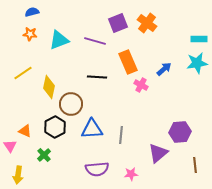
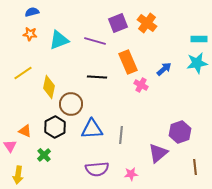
purple hexagon: rotated 15 degrees counterclockwise
brown line: moved 2 px down
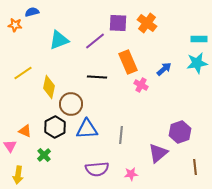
purple square: rotated 24 degrees clockwise
orange star: moved 15 px left, 9 px up
purple line: rotated 55 degrees counterclockwise
blue triangle: moved 5 px left
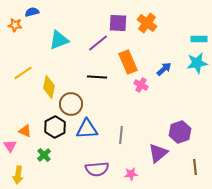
purple line: moved 3 px right, 2 px down
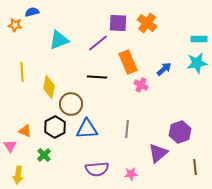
yellow line: moved 1 px left, 1 px up; rotated 60 degrees counterclockwise
gray line: moved 6 px right, 6 px up
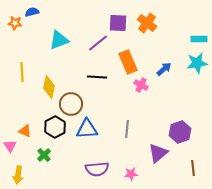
orange star: moved 2 px up
brown line: moved 2 px left, 1 px down
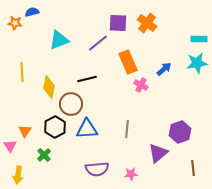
black line: moved 10 px left, 2 px down; rotated 18 degrees counterclockwise
orange triangle: rotated 40 degrees clockwise
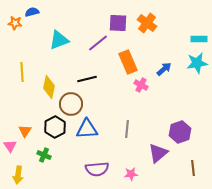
green cross: rotated 24 degrees counterclockwise
